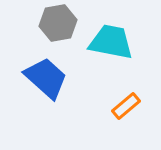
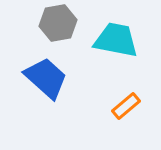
cyan trapezoid: moved 5 px right, 2 px up
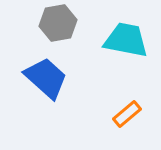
cyan trapezoid: moved 10 px right
orange rectangle: moved 1 px right, 8 px down
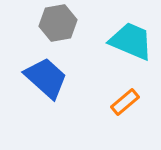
cyan trapezoid: moved 5 px right, 1 px down; rotated 12 degrees clockwise
orange rectangle: moved 2 px left, 12 px up
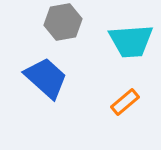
gray hexagon: moved 5 px right, 1 px up
cyan trapezoid: rotated 153 degrees clockwise
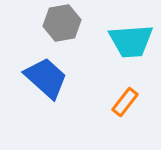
gray hexagon: moved 1 px left, 1 px down
orange rectangle: rotated 12 degrees counterclockwise
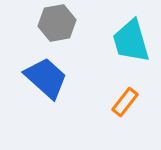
gray hexagon: moved 5 px left
cyan trapezoid: rotated 78 degrees clockwise
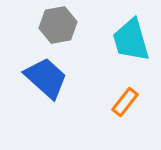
gray hexagon: moved 1 px right, 2 px down
cyan trapezoid: moved 1 px up
